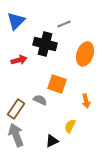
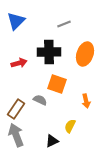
black cross: moved 4 px right, 8 px down; rotated 15 degrees counterclockwise
red arrow: moved 3 px down
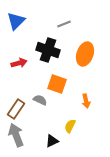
black cross: moved 1 px left, 2 px up; rotated 20 degrees clockwise
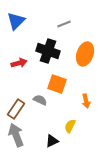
black cross: moved 1 px down
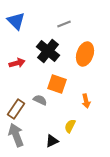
blue triangle: rotated 30 degrees counterclockwise
black cross: rotated 20 degrees clockwise
red arrow: moved 2 px left
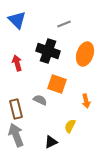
blue triangle: moved 1 px right, 1 px up
black cross: rotated 20 degrees counterclockwise
red arrow: rotated 91 degrees counterclockwise
brown rectangle: rotated 48 degrees counterclockwise
black triangle: moved 1 px left, 1 px down
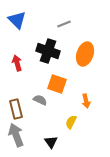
yellow semicircle: moved 1 px right, 4 px up
black triangle: rotated 40 degrees counterclockwise
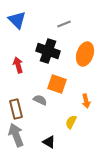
red arrow: moved 1 px right, 2 px down
black triangle: moved 2 px left; rotated 24 degrees counterclockwise
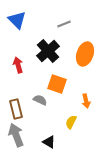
black cross: rotated 30 degrees clockwise
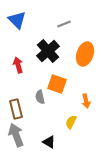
gray semicircle: moved 3 px up; rotated 128 degrees counterclockwise
